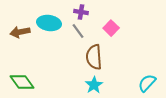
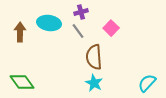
purple cross: rotated 24 degrees counterclockwise
brown arrow: rotated 102 degrees clockwise
cyan star: moved 2 px up; rotated 12 degrees counterclockwise
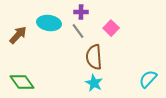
purple cross: rotated 16 degrees clockwise
brown arrow: moved 2 px left, 3 px down; rotated 42 degrees clockwise
cyan semicircle: moved 1 px right, 4 px up
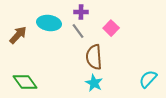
green diamond: moved 3 px right
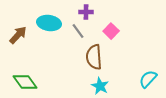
purple cross: moved 5 px right
pink square: moved 3 px down
cyan star: moved 6 px right, 3 px down
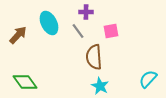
cyan ellipse: rotated 55 degrees clockwise
pink square: rotated 35 degrees clockwise
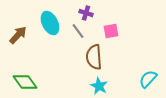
purple cross: moved 1 px down; rotated 16 degrees clockwise
cyan ellipse: moved 1 px right
cyan star: moved 1 px left
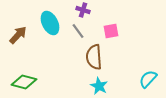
purple cross: moved 3 px left, 3 px up
green diamond: moved 1 px left; rotated 40 degrees counterclockwise
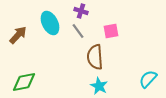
purple cross: moved 2 px left, 1 px down
brown semicircle: moved 1 px right
green diamond: rotated 25 degrees counterclockwise
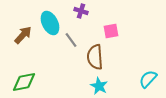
gray line: moved 7 px left, 9 px down
brown arrow: moved 5 px right
